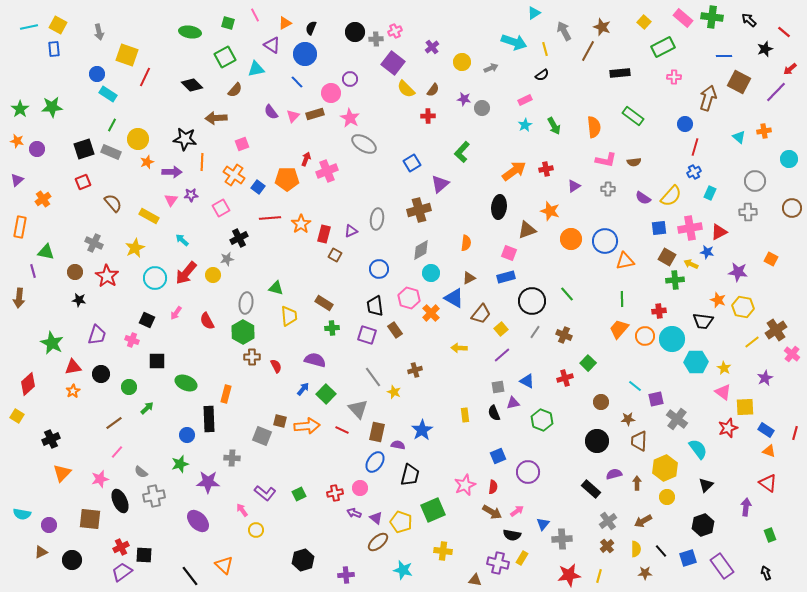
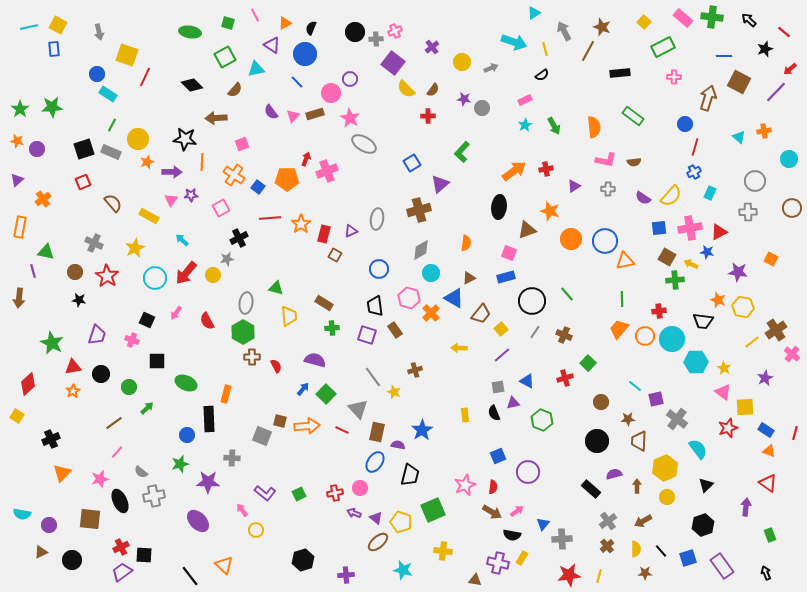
brown arrow at (637, 483): moved 3 px down
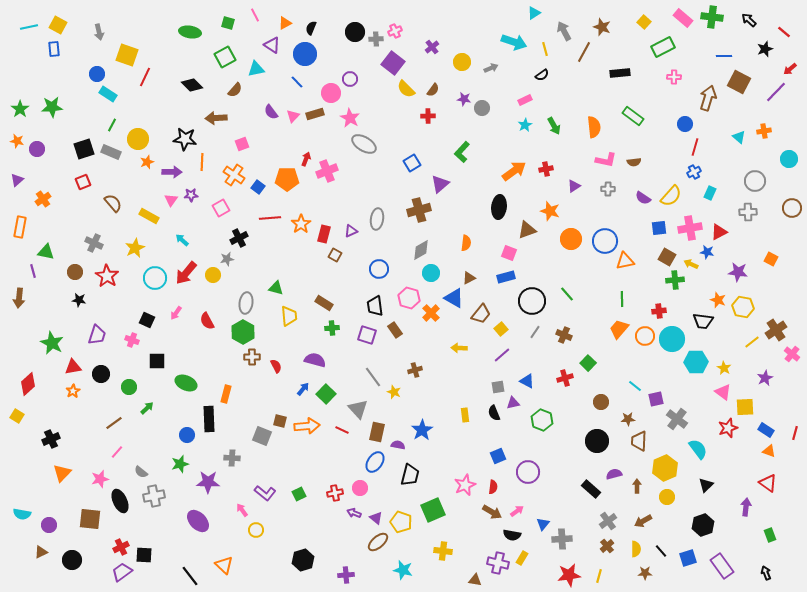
brown line at (588, 51): moved 4 px left, 1 px down
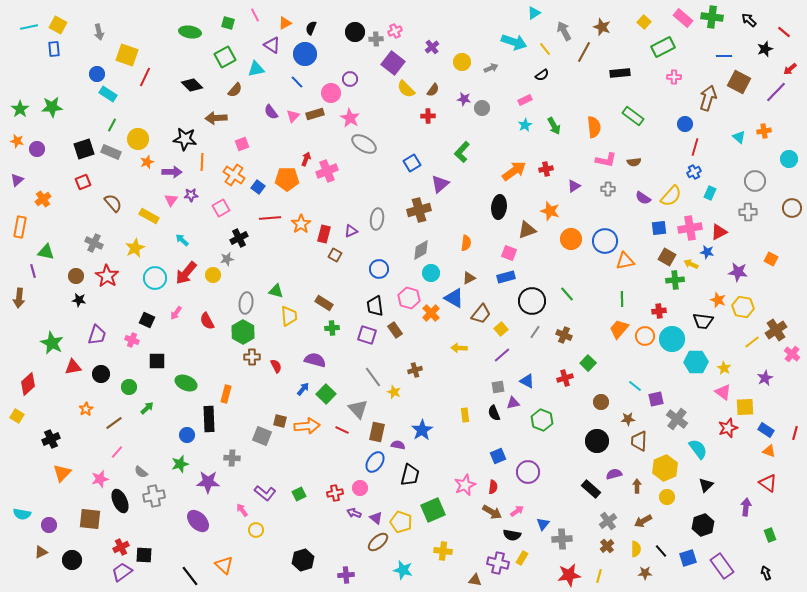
yellow line at (545, 49): rotated 24 degrees counterclockwise
brown circle at (75, 272): moved 1 px right, 4 px down
green triangle at (276, 288): moved 3 px down
orange star at (73, 391): moved 13 px right, 18 px down
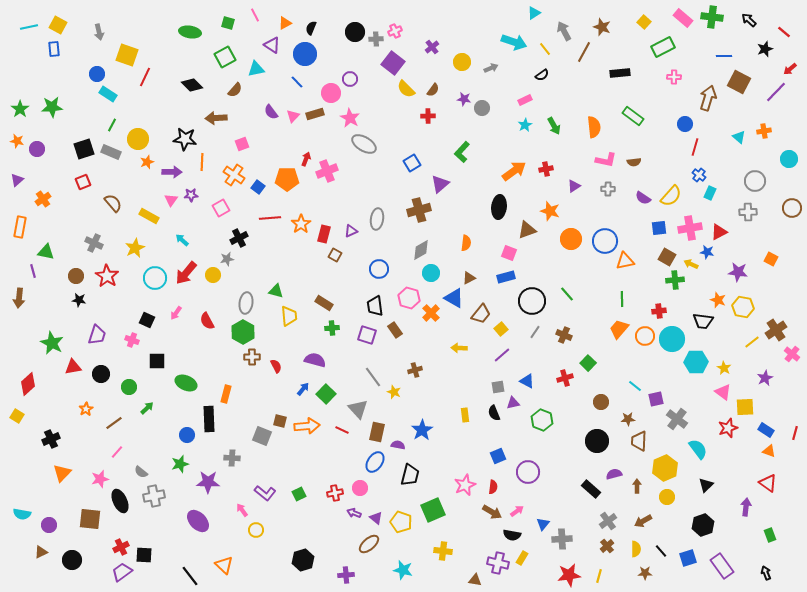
blue cross at (694, 172): moved 5 px right, 3 px down; rotated 24 degrees counterclockwise
brown ellipse at (378, 542): moved 9 px left, 2 px down
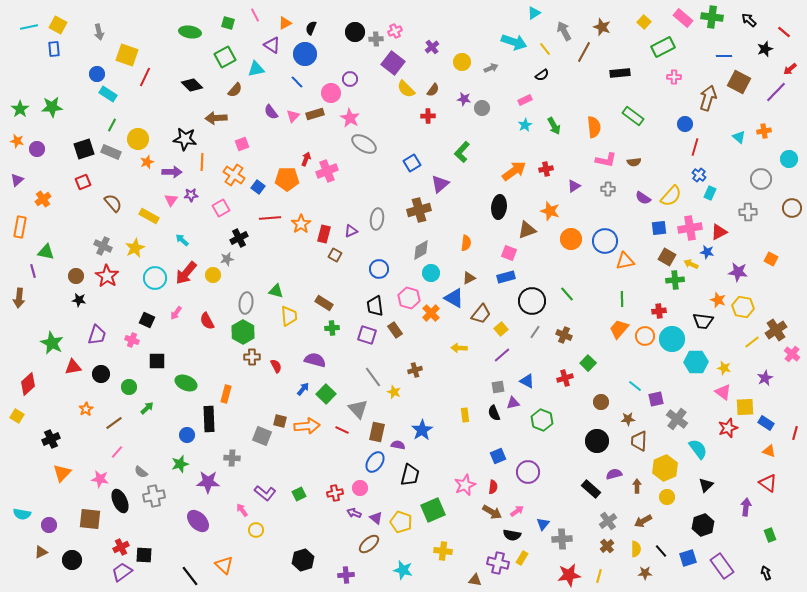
gray circle at (755, 181): moved 6 px right, 2 px up
gray cross at (94, 243): moved 9 px right, 3 px down
yellow star at (724, 368): rotated 16 degrees counterclockwise
blue rectangle at (766, 430): moved 7 px up
pink star at (100, 479): rotated 24 degrees clockwise
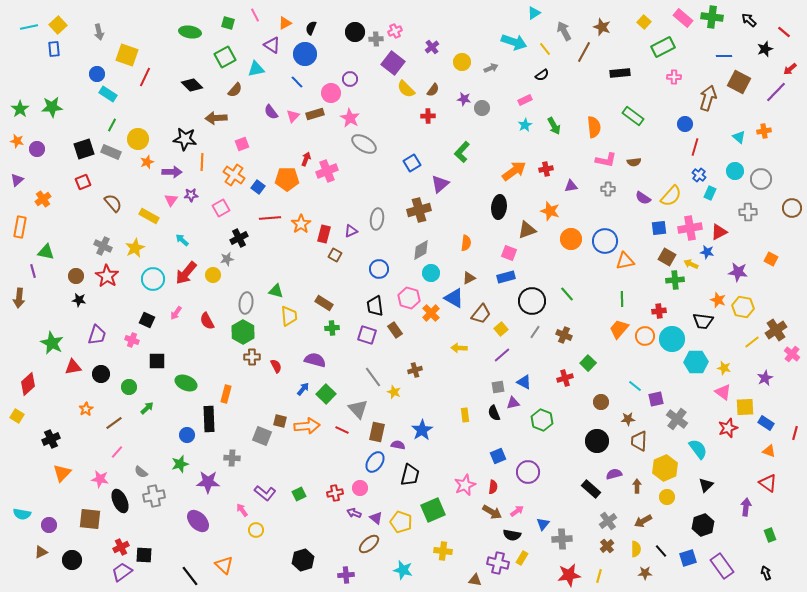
yellow square at (58, 25): rotated 18 degrees clockwise
cyan circle at (789, 159): moved 54 px left, 12 px down
purple triangle at (574, 186): moved 3 px left; rotated 24 degrees clockwise
cyan circle at (155, 278): moved 2 px left, 1 px down
blue triangle at (527, 381): moved 3 px left, 1 px down
